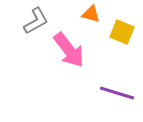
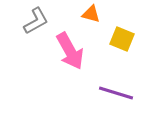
yellow square: moved 7 px down
pink arrow: moved 1 px right, 1 px down; rotated 9 degrees clockwise
purple line: moved 1 px left
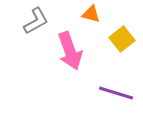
yellow square: rotated 30 degrees clockwise
pink arrow: rotated 9 degrees clockwise
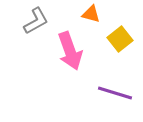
yellow square: moved 2 px left
purple line: moved 1 px left
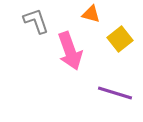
gray L-shape: rotated 80 degrees counterclockwise
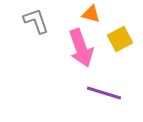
yellow square: rotated 10 degrees clockwise
pink arrow: moved 11 px right, 3 px up
purple line: moved 11 px left
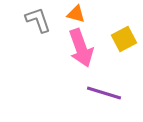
orange triangle: moved 15 px left
gray L-shape: moved 2 px right, 1 px up
yellow square: moved 4 px right
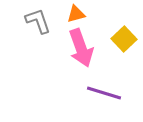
orange triangle: rotated 30 degrees counterclockwise
gray L-shape: moved 1 px down
yellow square: rotated 15 degrees counterclockwise
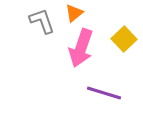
orange triangle: moved 2 px left, 1 px up; rotated 24 degrees counterclockwise
gray L-shape: moved 4 px right
pink arrow: rotated 39 degrees clockwise
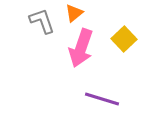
purple line: moved 2 px left, 6 px down
